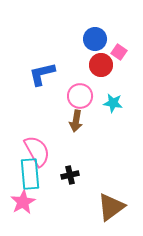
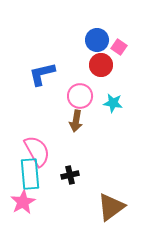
blue circle: moved 2 px right, 1 px down
pink square: moved 5 px up
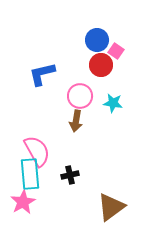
pink square: moved 3 px left, 4 px down
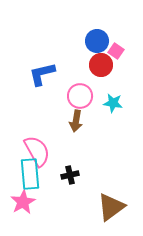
blue circle: moved 1 px down
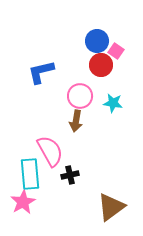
blue L-shape: moved 1 px left, 2 px up
pink semicircle: moved 13 px right
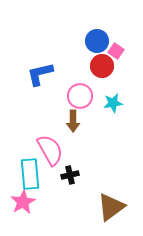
red circle: moved 1 px right, 1 px down
blue L-shape: moved 1 px left, 2 px down
cyan star: rotated 18 degrees counterclockwise
brown arrow: moved 3 px left; rotated 10 degrees counterclockwise
pink semicircle: moved 1 px up
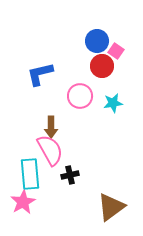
brown arrow: moved 22 px left, 6 px down
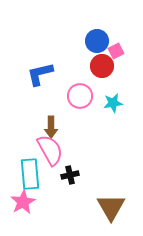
pink square: rotated 28 degrees clockwise
brown triangle: rotated 24 degrees counterclockwise
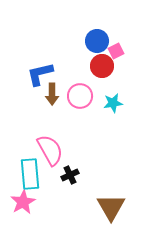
brown arrow: moved 1 px right, 33 px up
black cross: rotated 12 degrees counterclockwise
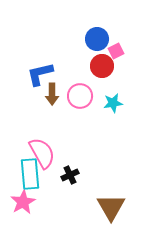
blue circle: moved 2 px up
pink semicircle: moved 8 px left, 3 px down
